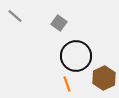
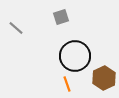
gray line: moved 1 px right, 12 px down
gray square: moved 2 px right, 6 px up; rotated 35 degrees clockwise
black circle: moved 1 px left
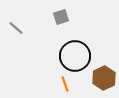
orange line: moved 2 px left
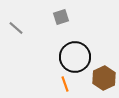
black circle: moved 1 px down
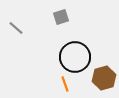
brown hexagon: rotated 10 degrees clockwise
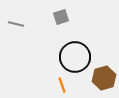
gray line: moved 4 px up; rotated 28 degrees counterclockwise
orange line: moved 3 px left, 1 px down
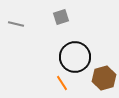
orange line: moved 2 px up; rotated 14 degrees counterclockwise
